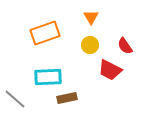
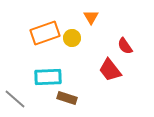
yellow circle: moved 18 px left, 7 px up
red trapezoid: rotated 25 degrees clockwise
brown rectangle: rotated 30 degrees clockwise
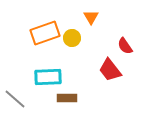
brown rectangle: rotated 18 degrees counterclockwise
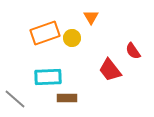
red semicircle: moved 8 px right, 5 px down
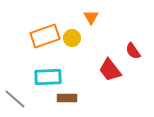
orange rectangle: moved 3 px down
